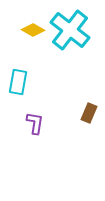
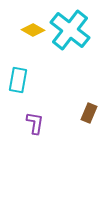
cyan rectangle: moved 2 px up
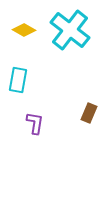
yellow diamond: moved 9 px left
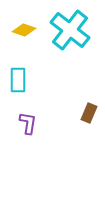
yellow diamond: rotated 10 degrees counterclockwise
cyan rectangle: rotated 10 degrees counterclockwise
purple L-shape: moved 7 px left
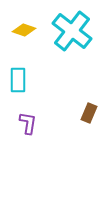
cyan cross: moved 2 px right, 1 px down
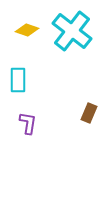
yellow diamond: moved 3 px right
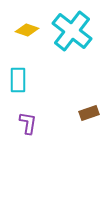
brown rectangle: rotated 48 degrees clockwise
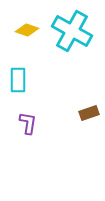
cyan cross: rotated 9 degrees counterclockwise
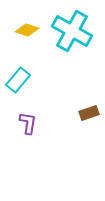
cyan rectangle: rotated 40 degrees clockwise
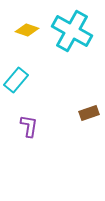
cyan rectangle: moved 2 px left
purple L-shape: moved 1 px right, 3 px down
